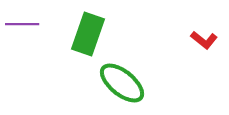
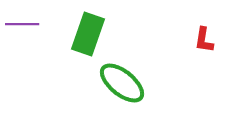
red L-shape: rotated 60 degrees clockwise
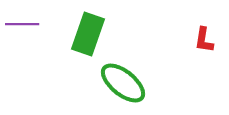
green ellipse: moved 1 px right
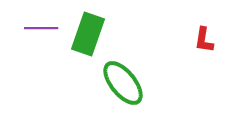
purple line: moved 19 px right, 4 px down
green ellipse: rotated 12 degrees clockwise
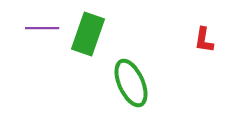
purple line: moved 1 px right
green ellipse: moved 8 px right; rotated 15 degrees clockwise
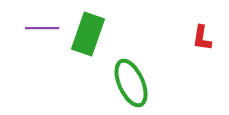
red L-shape: moved 2 px left, 2 px up
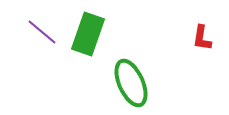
purple line: moved 4 px down; rotated 40 degrees clockwise
